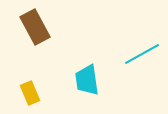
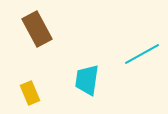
brown rectangle: moved 2 px right, 2 px down
cyan trapezoid: rotated 16 degrees clockwise
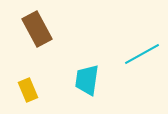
yellow rectangle: moved 2 px left, 3 px up
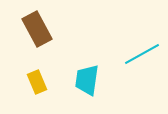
yellow rectangle: moved 9 px right, 8 px up
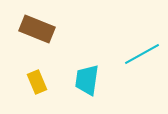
brown rectangle: rotated 40 degrees counterclockwise
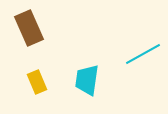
brown rectangle: moved 8 px left, 1 px up; rotated 44 degrees clockwise
cyan line: moved 1 px right
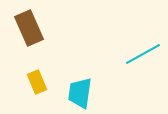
cyan trapezoid: moved 7 px left, 13 px down
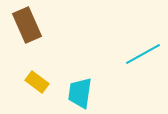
brown rectangle: moved 2 px left, 3 px up
yellow rectangle: rotated 30 degrees counterclockwise
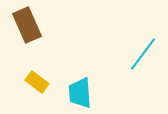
cyan line: rotated 24 degrees counterclockwise
cyan trapezoid: rotated 12 degrees counterclockwise
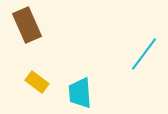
cyan line: moved 1 px right
